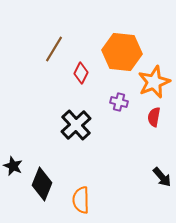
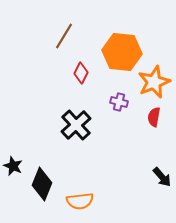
brown line: moved 10 px right, 13 px up
orange semicircle: moved 1 px left, 1 px down; rotated 96 degrees counterclockwise
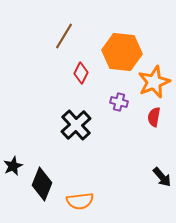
black star: rotated 24 degrees clockwise
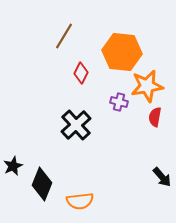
orange star: moved 7 px left, 4 px down; rotated 12 degrees clockwise
red semicircle: moved 1 px right
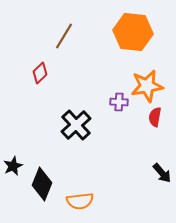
orange hexagon: moved 11 px right, 20 px up
red diamond: moved 41 px left; rotated 20 degrees clockwise
purple cross: rotated 12 degrees counterclockwise
black arrow: moved 4 px up
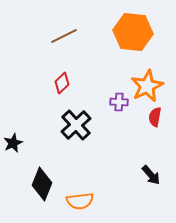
brown line: rotated 32 degrees clockwise
red diamond: moved 22 px right, 10 px down
orange star: rotated 16 degrees counterclockwise
black star: moved 23 px up
black arrow: moved 11 px left, 2 px down
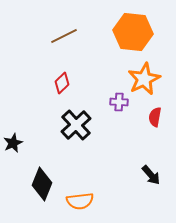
orange star: moved 3 px left, 7 px up
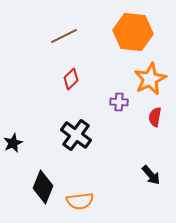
orange star: moved 6 px right
red diamond: moved 9 px right, 4 px up
black cross: moved 10 px down; rotated 12 degrees counterclockwise
black diamond: moved 1 px right, 3 px down
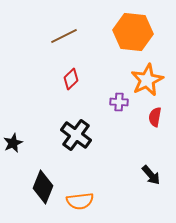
orange star: moved 3 px left, 1 px down
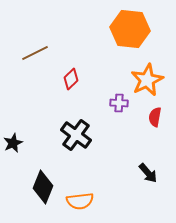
orange hexagon: moved 3 px left, 3 px up
brown line: moved 29 px left, 17 px down
purple cross: moved 1 px down
black arrow: moved 3 px left, 2 px up
